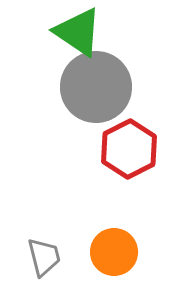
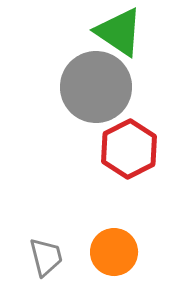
green triangle: moved 41 px right
gray trapezoid: moved 2 px right
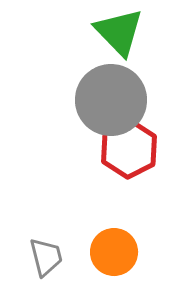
green triangle: rotated 12 degrees clockwise
gray circle: moved 15 px right, 13 px down
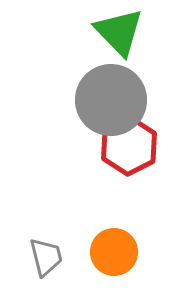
red hexagon: moved 3 px up
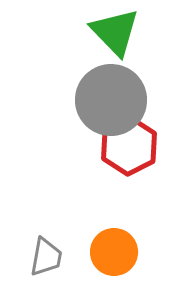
green triangle: moved 4 px left
gray trapezoid: rotated 24 degrees clockwise
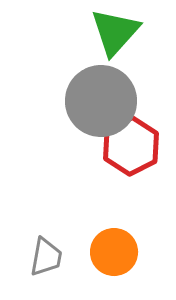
green triangle: rotated 26 degrees clockwise
gray circle: moved 10 px left, 1 px down
red hexagon: moved 2 px right
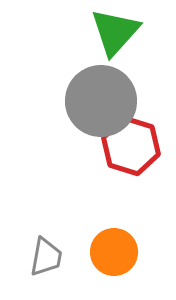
red hexagon: rotated 16 degrees counterclockwise
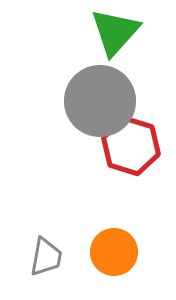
gray circle: moved 1 px left
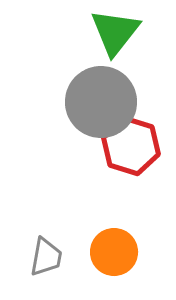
green triangle: rotated 4 degrees counterclockwise
gray circle: moved 1 px right, 1 px down
